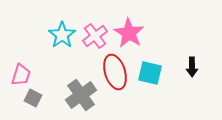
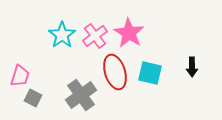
pink trapezoid: moved 1 px left, 1 px down
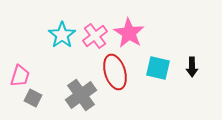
cyan square: moved 8 px right, 5 px up
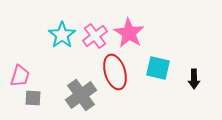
black arrow: moved 2 px right, 12 px down
gray square: rotated 24 degrees counterclockwise
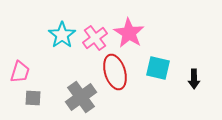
pink cross: moved 2 px down
pink trapezoid: moved 4 px up
gray cross: moved 2 px down
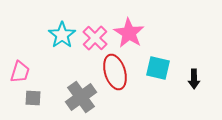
pink cross: rotated 10 degrees counterclockwise
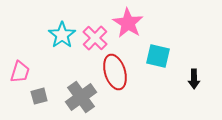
pink star: moved 1 px left, 10 px up
cyan square: moved 12 px up
gray square: moved 6 px right, 2 px up; rotated 18 degrees counterclockwise
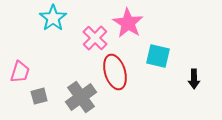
cyan star: moved 9 px left, 17 px up
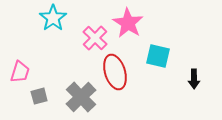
gray cross: rotated 8 degrees counterclockwise
